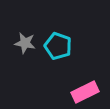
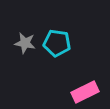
cyan pentagon: moved 1 px left, 3 px up; rotated 12 degrees counterclockwise
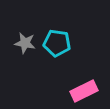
pink rectangle: moved 1 px left, 1 px up
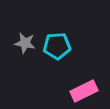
cyan pentagon: moved 3 px down; rotated 12 degrees counterclockwise
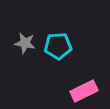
cyan pentagon: moved 1 px right
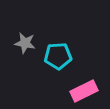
cyan pentagon: moved 10 px down
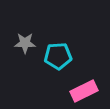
gray star: rotated 10 degrees counterclockwise
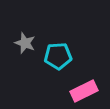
gray star: rotated 20 degrees clockwise
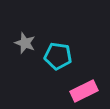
cyan pentagon: rotated 12 degrees clockwise
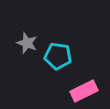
gray star: moved 2 px right
